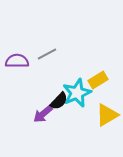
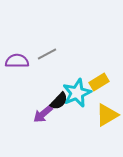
yellow rectangle: moved 1 px right, 2 px down
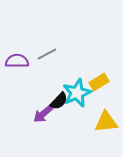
yellow triangle: moved 1 px left, 7 px down; rotated 25 degrees clockwise
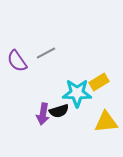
gray line: moved 1 px left, 1 px up
purple semicircle: rotated 125 degrees counterclockwise
cyan star: rotated 24 degrees clockwise
black semicircle: moved 10 px down; rotated 30 degrees clockwise
purple arrow: rotated 40 degrees counterclockwise
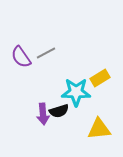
purple semicircle: moved 4 px right, 4 px up
yellow rectangle: moved 1 px right, 4 px up
cyan star: moved 1 px left, 1 px up
purple arrow: rotated 15 degrees counterclockwise
yellow triangle: moved 7 px left, 7 px down
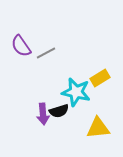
purple semicircle: moved 11 px up
cyan star: rotated 12 degrees clockwise
yellow triangle: moved 1 px left, 1 px up
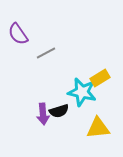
purple semicircle: moved 3 px left, 12 px up
cyan star: moved 6 px right
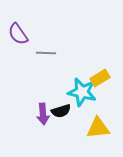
gray line: rotated 30 degrees clockwise
black semicircle: moved 2 px right
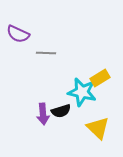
purple semicircle: rotated 30 degrees counterclockwise
yellow triangle: rotated 50 degrees clockwise
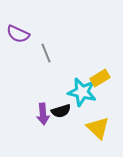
gray line: rotated 66 degrees clockwise
